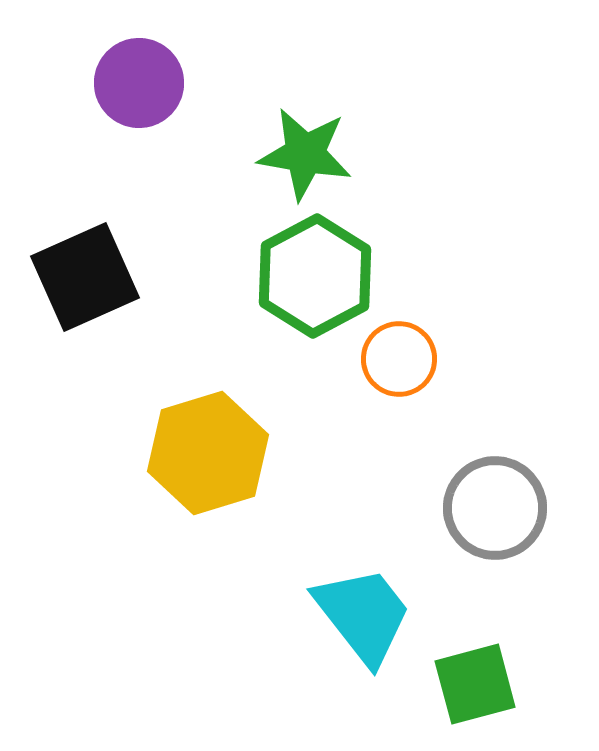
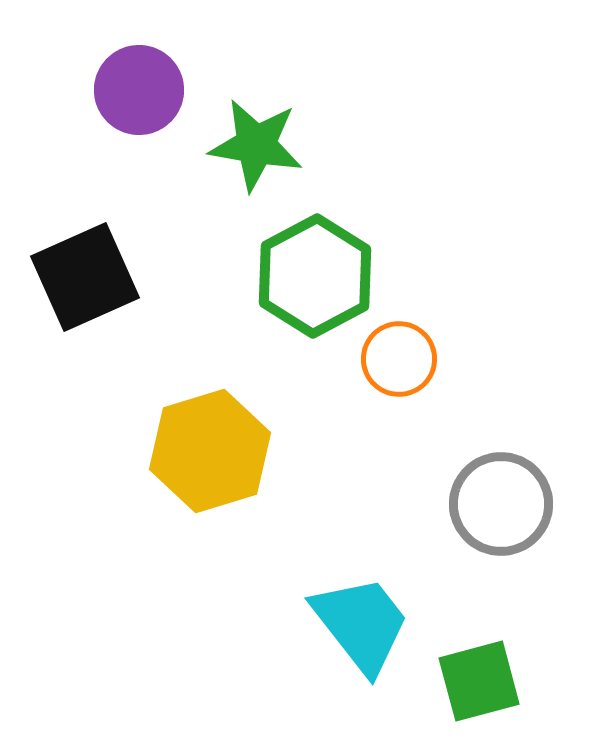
purple circle: moved 7 px down
green star: moved 49 px left, 9 px up
yellow hexagon: moved 2 px right, 2 px up
gray circle: moved 6 px right, 4 px up
cyan trapezoid: moved 2 px left, 9 px down
green square: moved 4 px right, 3 px up
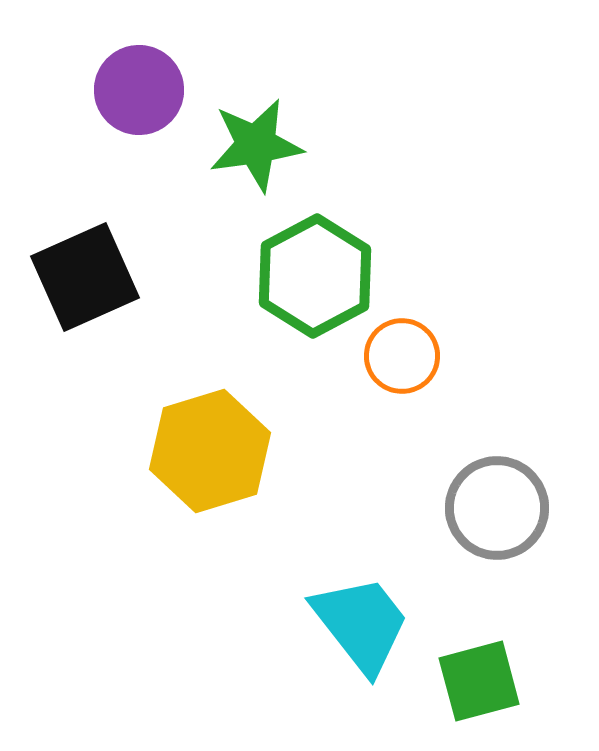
green star: rotated 18 degrees counterclockwise
orange circle: moved 3 px right, 3 px up
gray circle: moved 4 px left, 4 px down
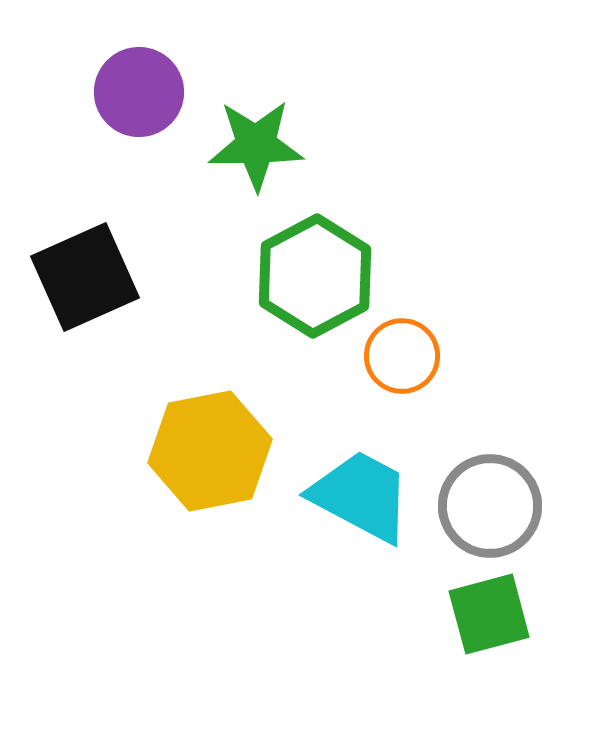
purple circle: moved 2 px down
green star: rotated 8 degrees clockwise
yellow hexagon: rotated 6 degrees clockwise
gray circle: moved 7 px left, 2 px up
cyan trapezoid: moved 128 px up; rotated 24 degrees counterclockwise
green square: moved 10 px right, 67 px up
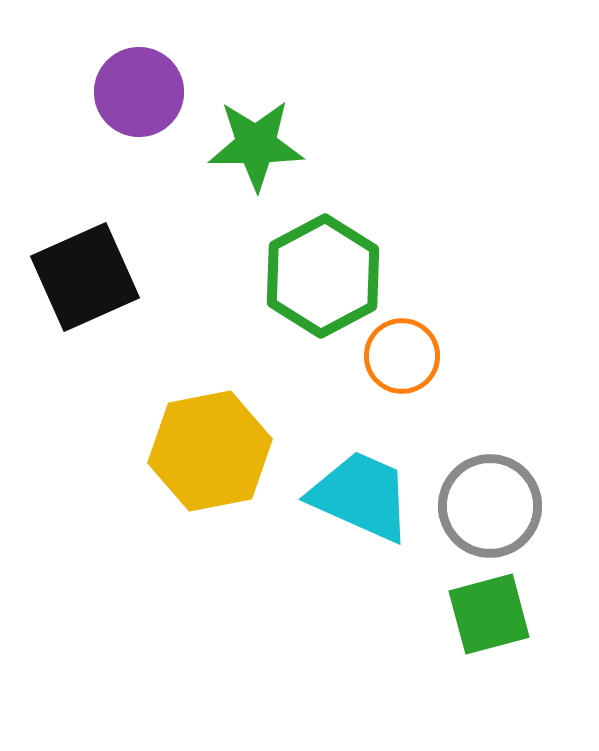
green hexagon: moved 8 px right
cyan trapezoid: rotated 4 degrees counterclockwise
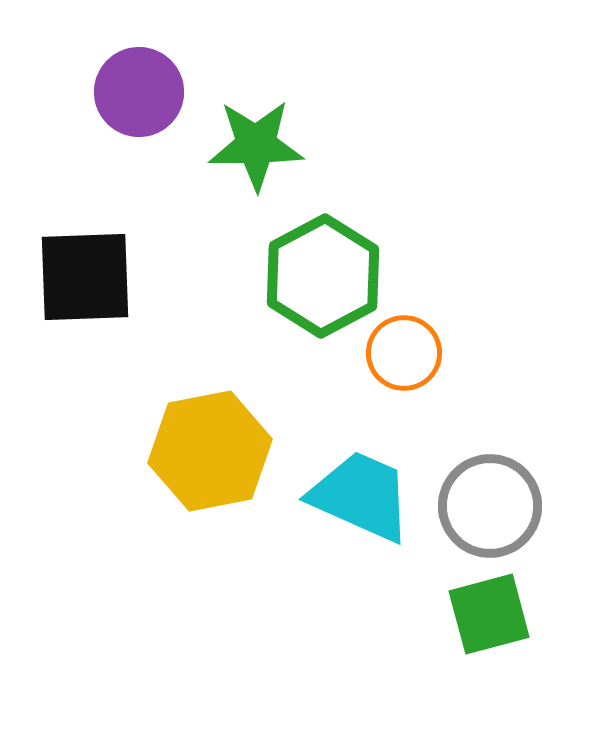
black square: rotated 22 degrees clockwise
orange circle: moved 2 px right, 3 px up
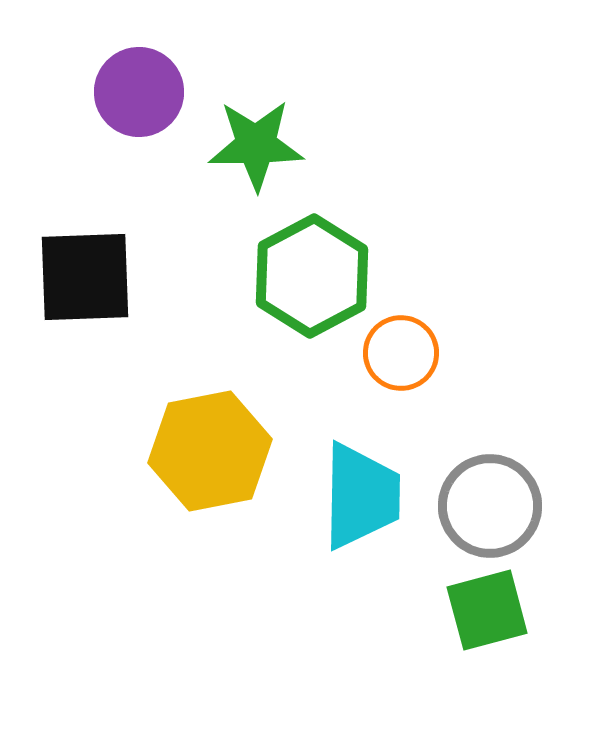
green hexagon: moved 11 px left
orange circle: moved 3 px left
cyan trapezoid: rotated 67 degrees clockwise
green square: moved 2 px left, 4 px up
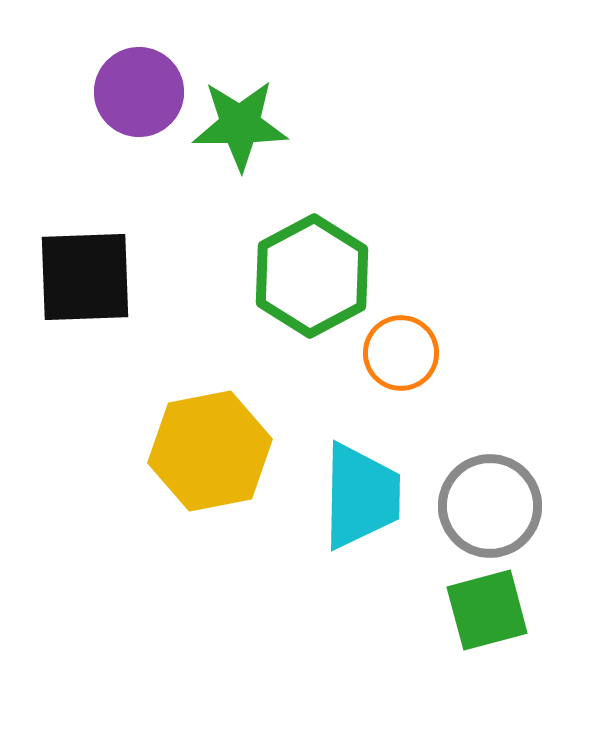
green star: moved 16 px left, 20 px up
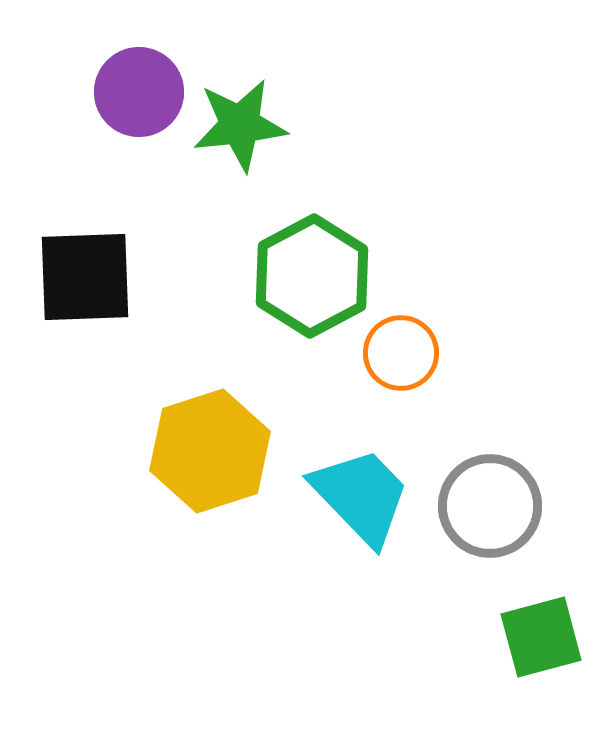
green star: rotated 6 degrees counterclockwise
yellow hexagon: rotated 7 degrees counterclockwise
cyan trapezoid: rotated 45 degrees counterclockwise
green square: moved 54 px right, 27 px down
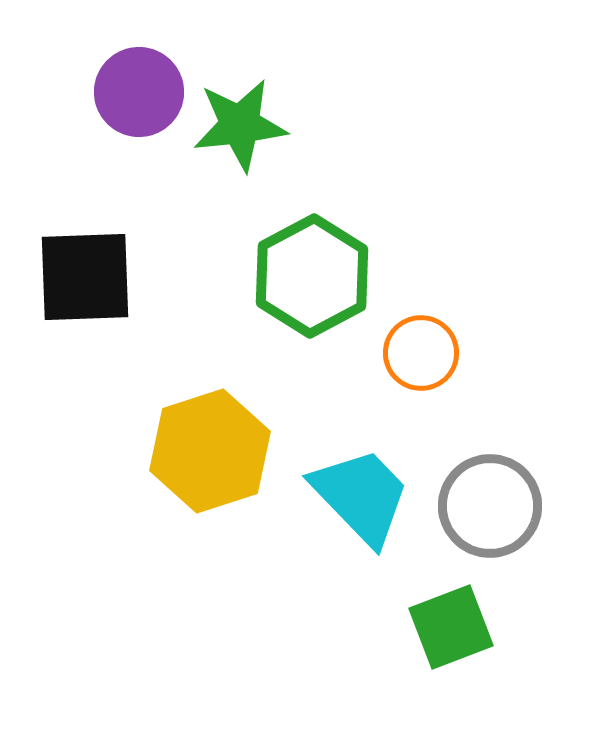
orange circle: moved 20 px right
green square: moved 90 px left, 10 px up; rotated 6 degrees counterclockwise
